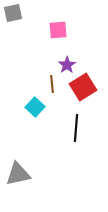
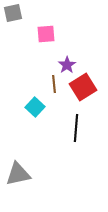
pink square: moved 12 px left, 4 px down
brown line: moved 2 px right
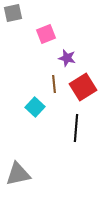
pink square: rotated 18 degrees counterclockwise
purple star: moved 7 px up; rotated 24 degrees counterclockwise
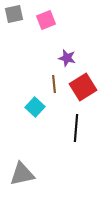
gray square: moved 1 px right, 1 px down
pink square: moved 14 px up
gray triangle: moved 4 px right
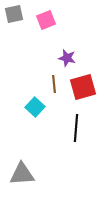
red square: rotated 16 degrees clockwise
gray triangle: rotated 8 degrees clockwise
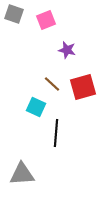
gray square: rotated 30 degrees clockwise
purple star: moved 8 px up
brown line: moved 2 px left; rotated 42 degrees counterclockwise
cyan square: moved 1 px right; rotated 18 degrees counterclockwise
black line: moved 20 px left, 5 px down
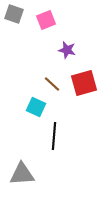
red square: moved 1 px right, 4 px up
black line: moved 2 px left, 3 px down
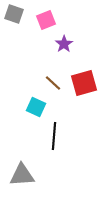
purple star: moved 3 px left, 6 px up; rotated 24 degrees clockwise
brown line: moved 1 px right, 1 px up
gray triangle: moved 1 px down
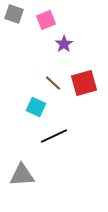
black line: rotated 60 degrees clockwise
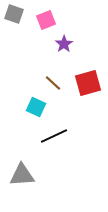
red square: moved 4 px right
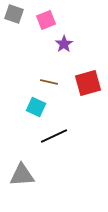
brown line: moved 4 px left, 1 px up; rotated 30 degrees counterclockwise
